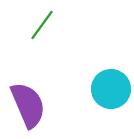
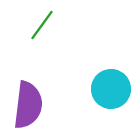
purple semicircle: rotated 30 degrees clockwise
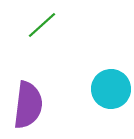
green line: rotated 12 degrees clockwise
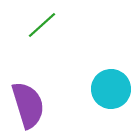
purple semicircle: rotated 24 degrees counterclockwise
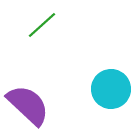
purple semicircle: rotated 30 degrees counterclockwise
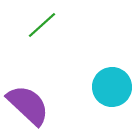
cyan circle: moved 1 px right, 2 px up
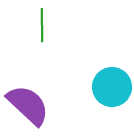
green line: rotated 48 degrees counterclockwise
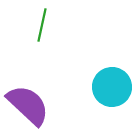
green line: rotated 12 degrees clockwise
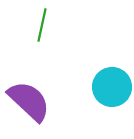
purple semicircle: moved 1 px right, 4 px up
